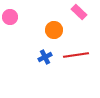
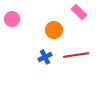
pink circle: moved 2 px right, 2 px down
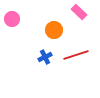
red line: rotated 10 degrees counterclockwise
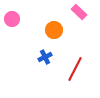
red line: moved 1 px left, 14 px down; rotated 45 degrees counterclockwise
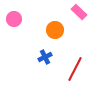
pink circle: moved 2 px right
orange circle: moved 1 px right
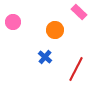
pink circle: moved 1 px left, 3 px down
blue cross: rotated 24 degrees counterclockwise
red line: moved 1 px right
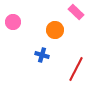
pink rectangle: moved 3 px left
blue cross: moved 3 px left, 2 px up; rotated 24 degrees counterclockwise
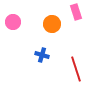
pink rectangle: rotated 28 degrees clockwise
orange circle: moved 3 px left, 6 px up
red line: rotated 45 degrees counterclockwise
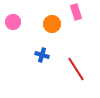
red line: rotated 15 degrees counterclockwise
